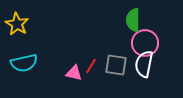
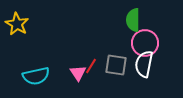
cyan semicircle: moved 12 px right, 13 px down
pink triangle: moved 4 px right; rotated 42 degrees clockwise
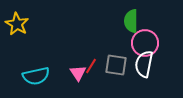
green semicircle: moved 2 px left, 1 px down
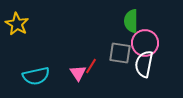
gray square: moved 4 px right, 12 px up
